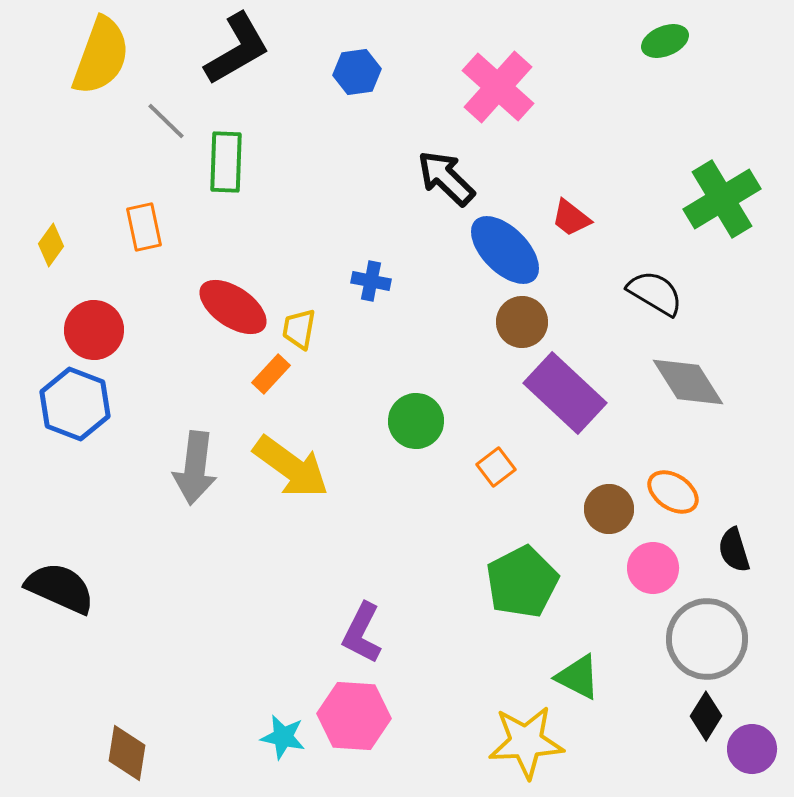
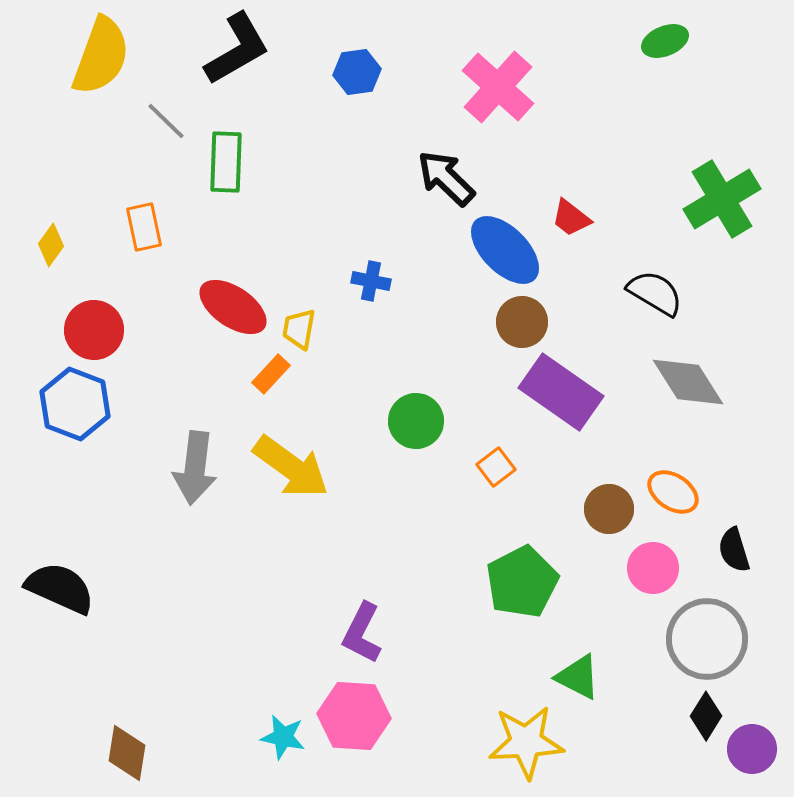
purple rectangle at (565, 393): moved 4 px left, 1 px up; rotated 8 degrees counterclockwise
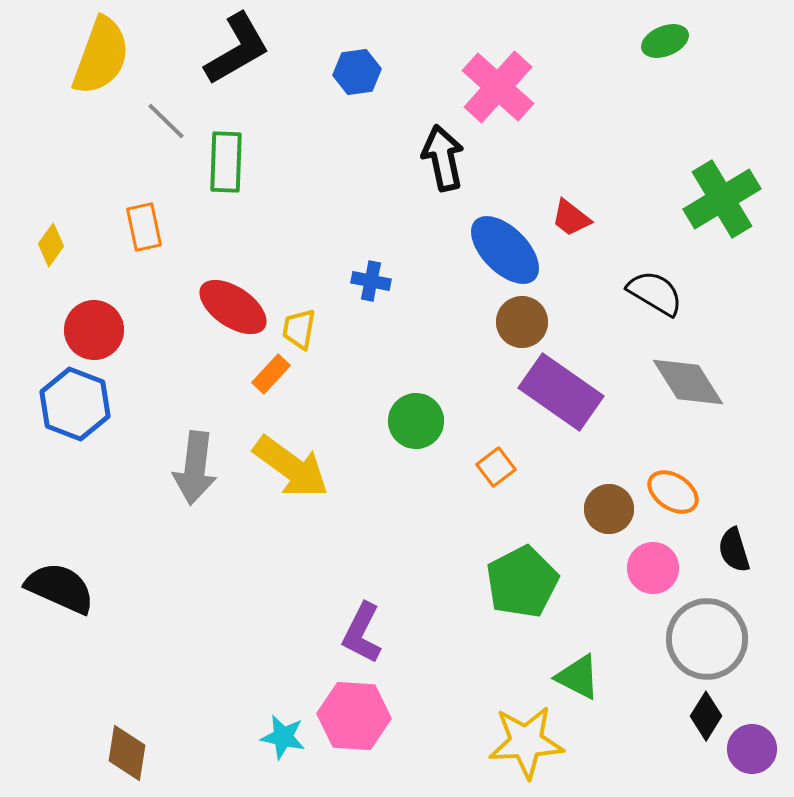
black arrow at (446, 178): moved 3 px left, 20 px up; rotated 34 degrees clockwise
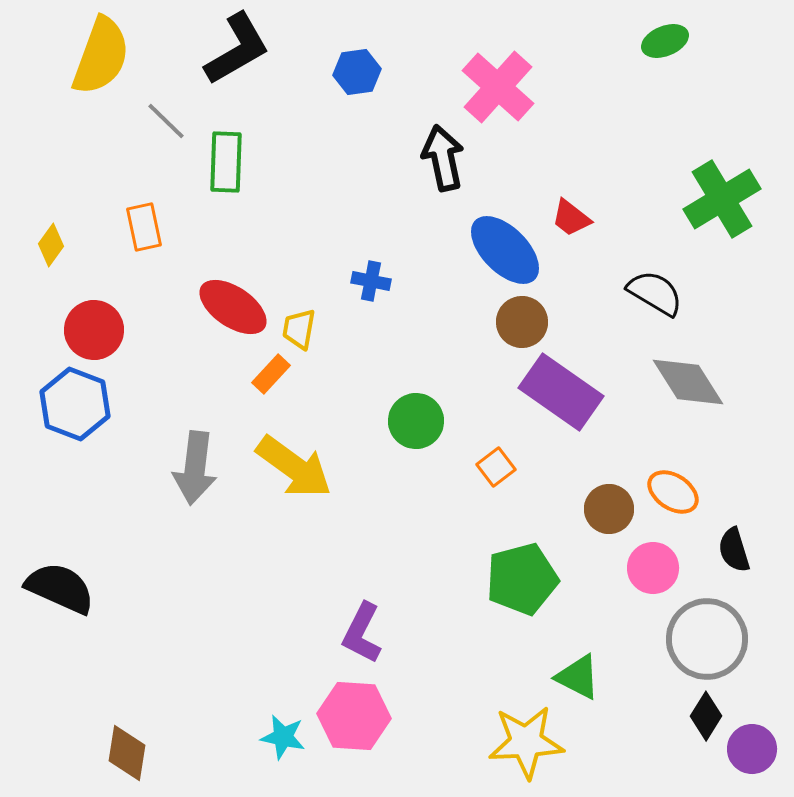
yellow arrow at (291, 467): moved 3 px right
green pentagon at (522, 582): moved 3 px up; rotated 12 degrees clockwise
